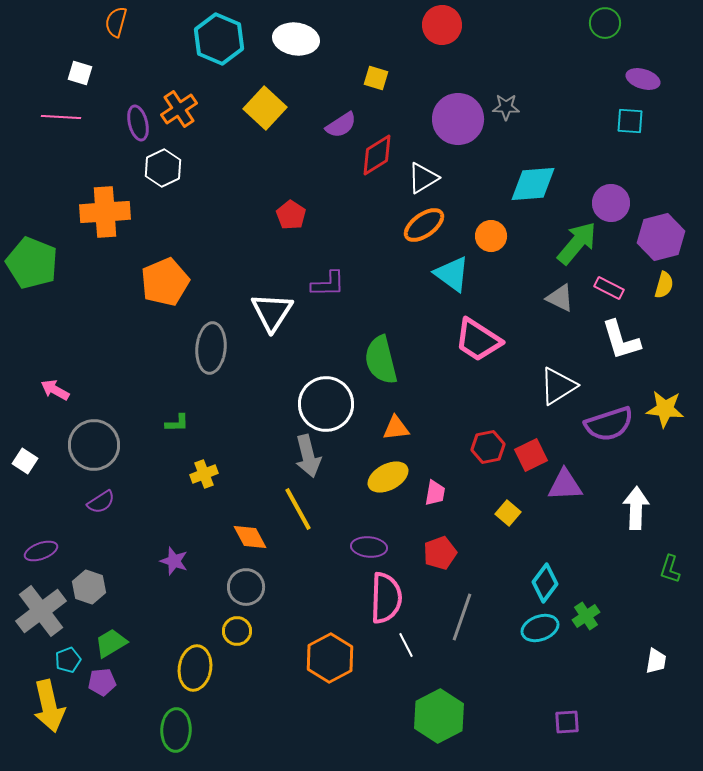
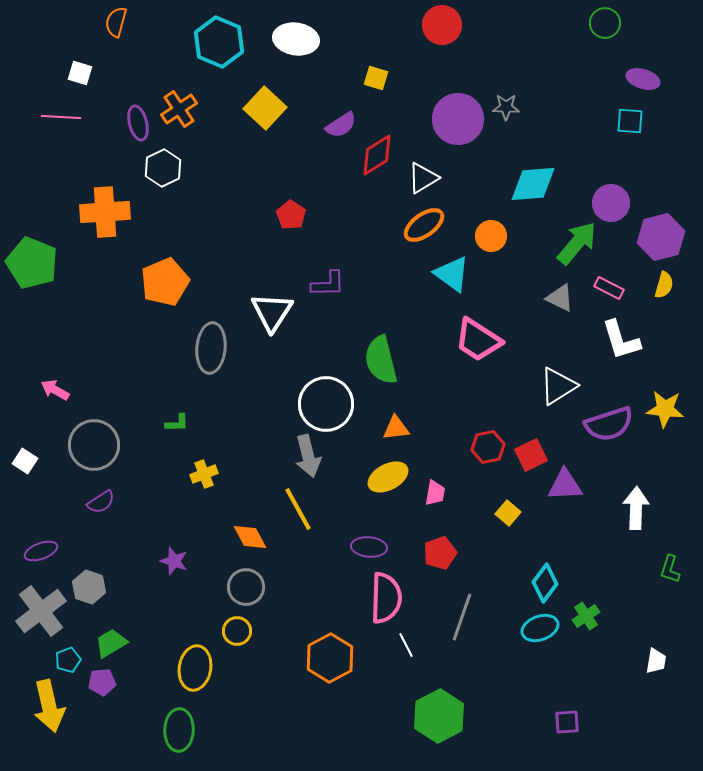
cyan hexagon at (219, 39): moved 3 px down
green ellipse at (176, 730): moved 3 px right
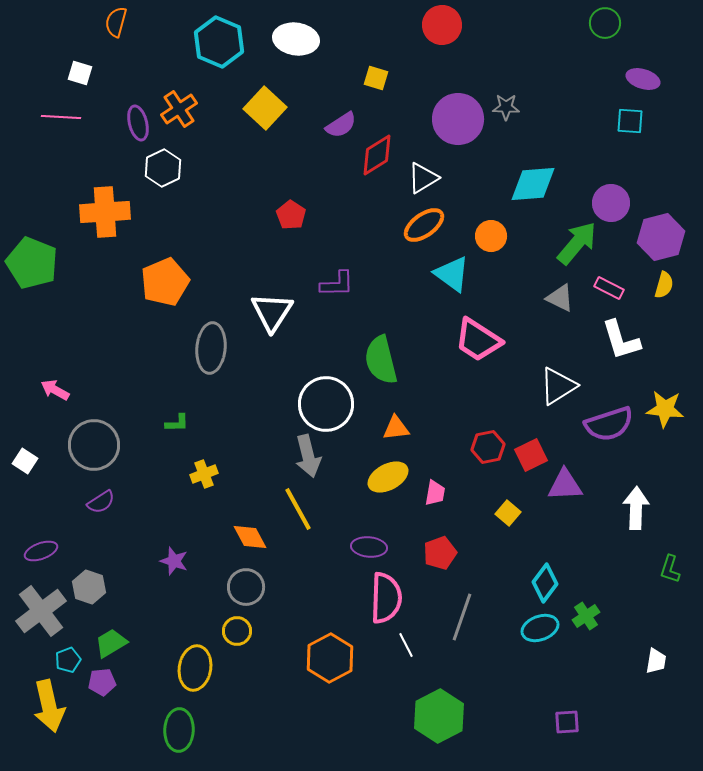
purple L-shape at (328, 284): moved 9 px right
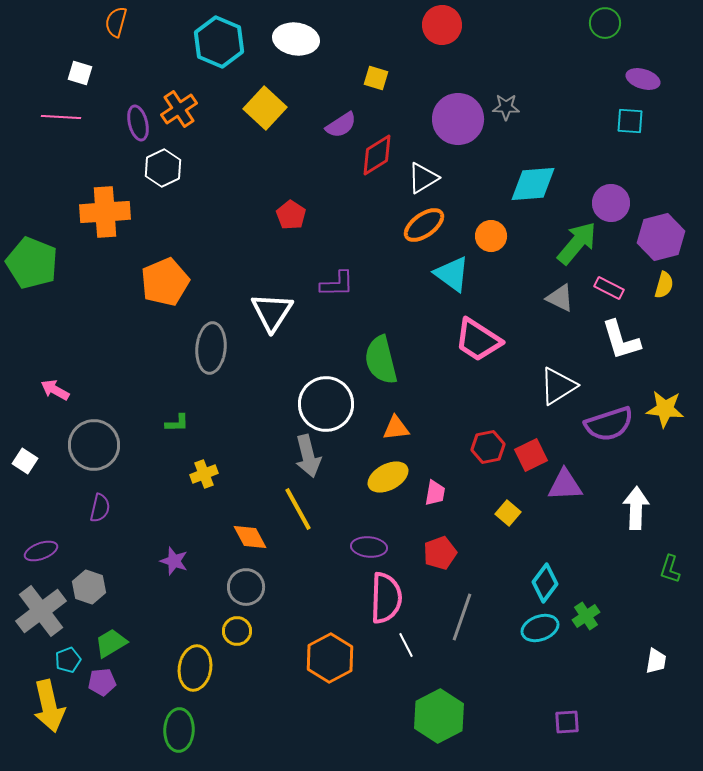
purple semicircle at (101, 502): moved 1 px left, 6 px down; rotated 44 degrees counterclockwise
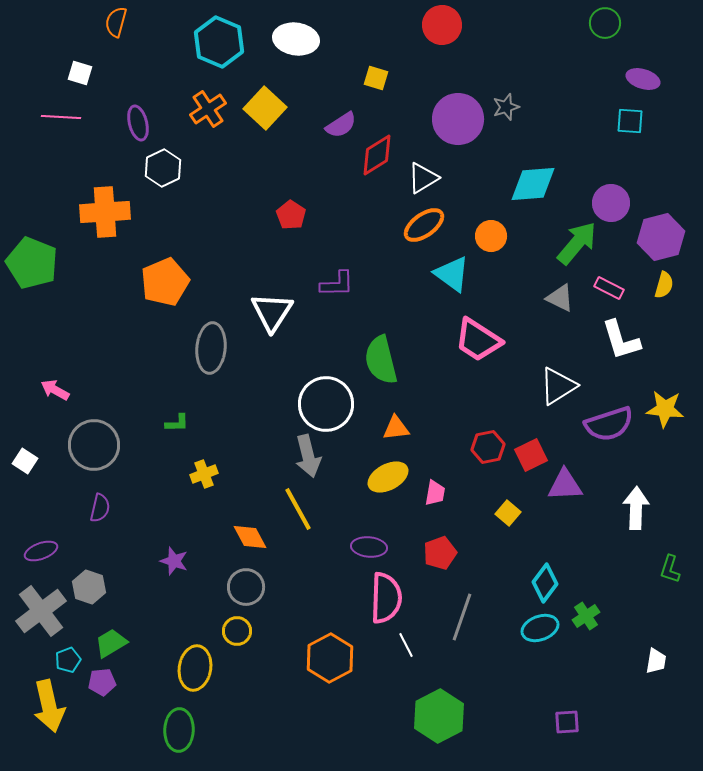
gray star at (506, 107): rotated 20 degrees counterclockwise
orange cross at (179, 109): moved 29 px right
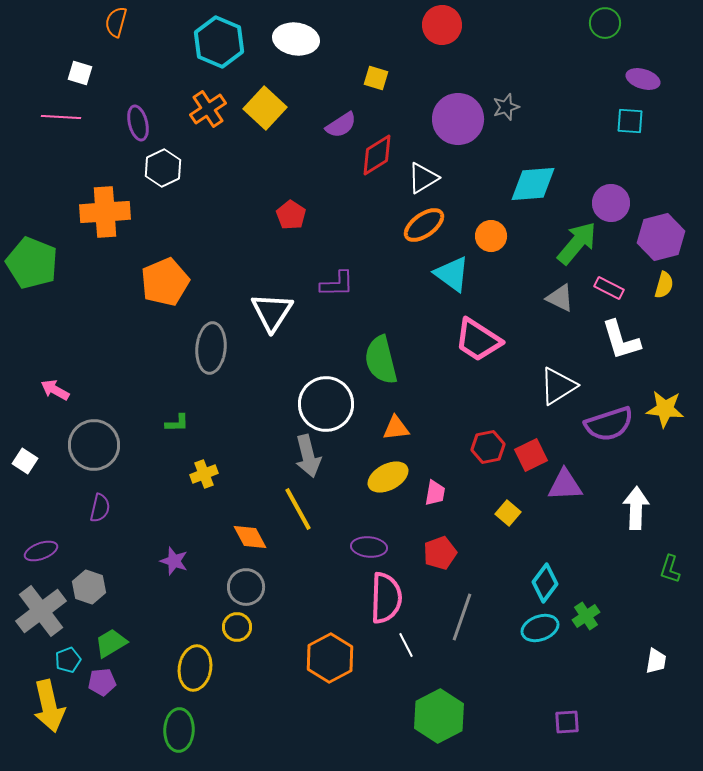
yellow circle at (237, 631): moved 4 px up
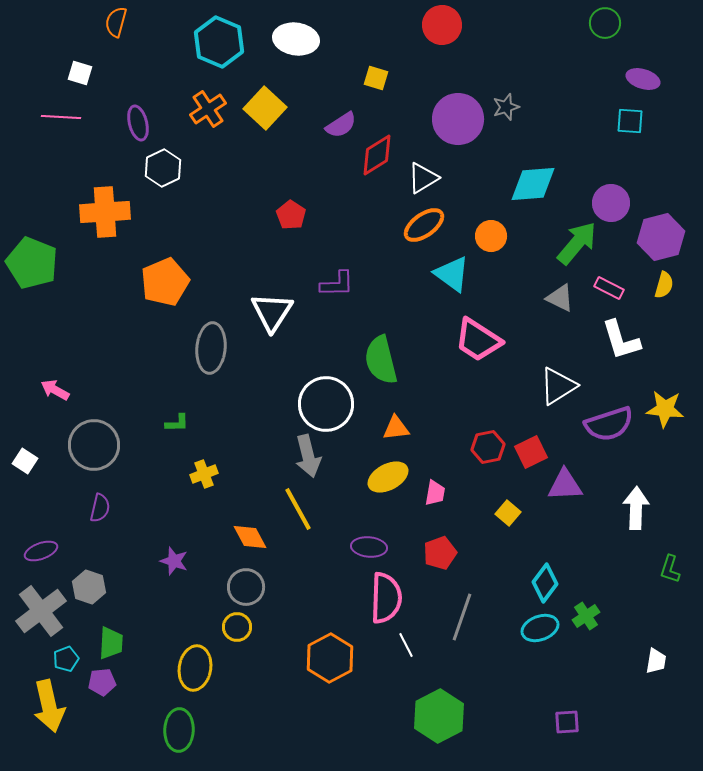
red square at (531, 455): moved 3 px up
green trapezoid at (111, 643): rotated 124 degrees clockwise
cyan pentagon at (68, 660): moved 2 px left, 1 px up
